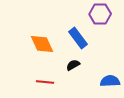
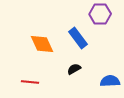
black semicircle: moved 1 px right, 4 px down
red line: moved 15 px left
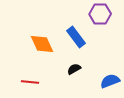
blue rectangle: moved 2 px left, 1 px up
blue semicircle: rotated 18 degrees counterclockwise
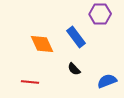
black semicircle: rotated 104 degrees counterclockwise
blue semicircle: moved 3 px left
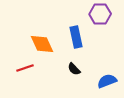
blue rectangle: rotated 25 degrees clockwise
red line: moved 5 px left, 14 px up; rotated 24 degrees counterclockwise
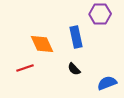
blue semicircle: moved 2 px down
